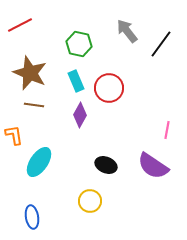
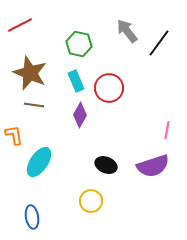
black line: moved 2 px left, 1 px up
purple semicircle: rotated 52 degrees counterclockwise
yellow circle: moved 1 px right
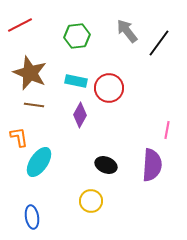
green hexagon: moved 2 px left, 8 px up; rotated 20 degrees counterclockwise
cyan rectangle: rotated 55 degrees counterclockwise
orange L-shape: moved 5 px right, 2 px down
purple semicircle: moved 1 px left, 1 px up; rotated 68 degrees counterclockwise
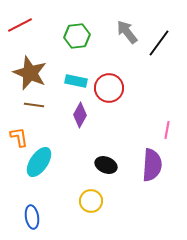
gray arrow: moved 1 px down
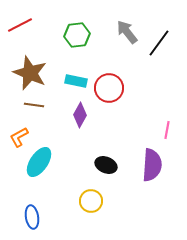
green hexagon: moved 1 px up
orange L-shape: rotated 110 degrees counterclockwise
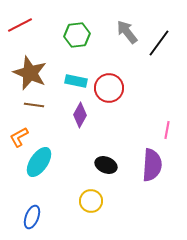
blue ellipse: rotated 30 degrees clockwise
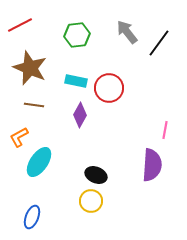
brown star: moved 5 px up
pink line: moved 2 px left
black ellipse: moved 10 px left, 10 px down
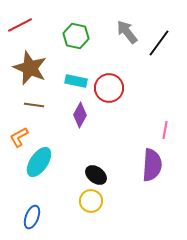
green hexagon: moved 1 px left, 1 px down; rotated 20 degrees clockwise
black ellipse: rotated 15 degrees clockwise
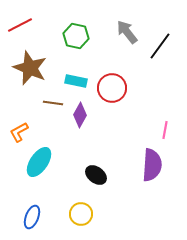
black line: moved 1 px right, 3 px down
red circle: moved 3 px right
brown line: moved 19 px right, 2 px up
orange L-shape: moved 5 px up
yellow circle: moved 10 px left, 13 px down
